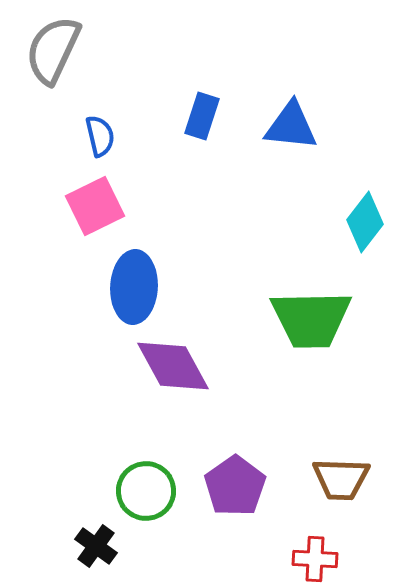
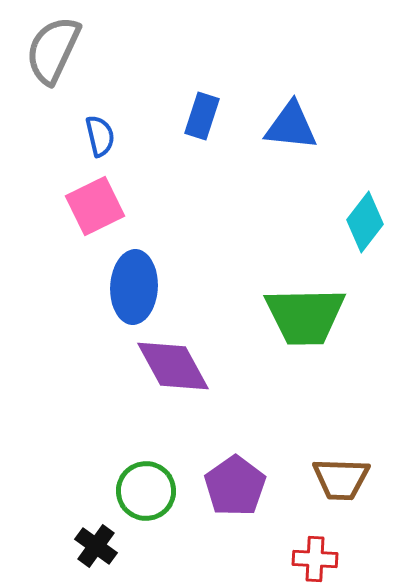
green trapezoid: moved 6 px left, 3 px up
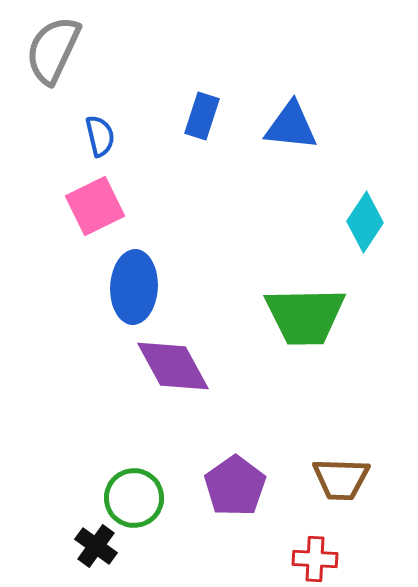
cyan diamond: rotated 4 degrees counterclockwise
green circle: moved 12 px left, 7 px down
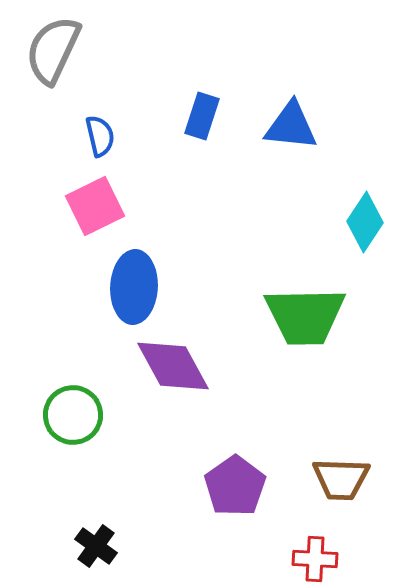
green circle: moved 61 px left, 83 px up
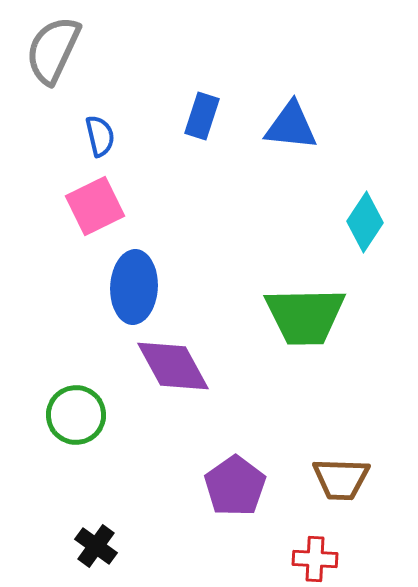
green circle: moved 3 px right
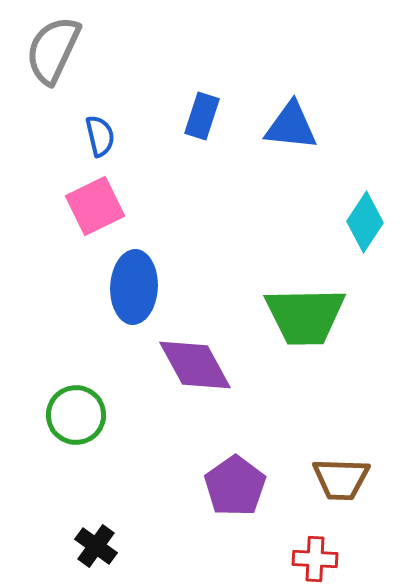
purple diamond: moved 22 px right, 1 px up
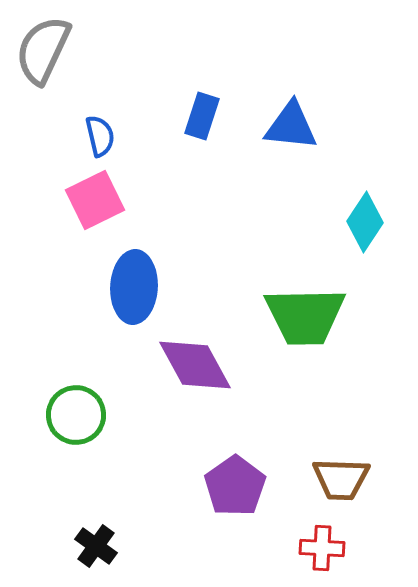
gray semicircle: moved 10 px left
pink square: moved 6 px up
red cross: moved 7 px right, 11 px up
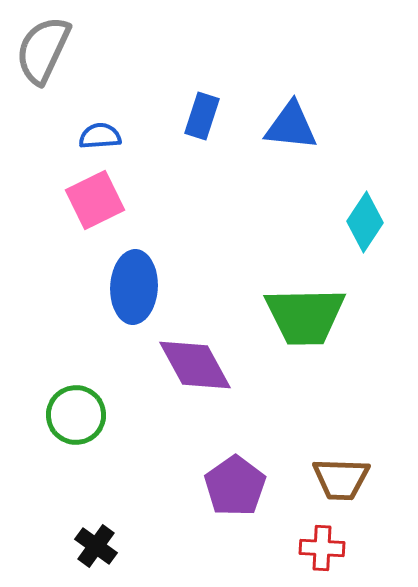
blue semicircle: rotated 81 degrees counterclockwise
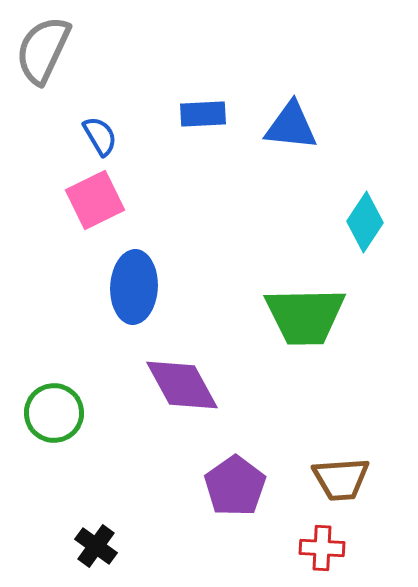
blue rectangle: moved 1 px right, 2 px up; rotated 69 degrees clockwise
blue semicircle: rotated 63 degrees clockwise
purple diamond: moved 13 px left, 20 px down
green circle: moved 22 px left, 2 px up
brown trapezoid: rotated 6 degrees counterclockwise
